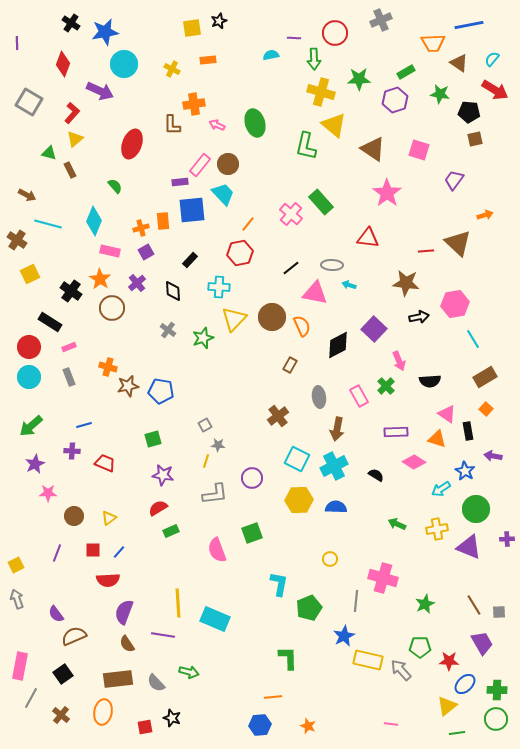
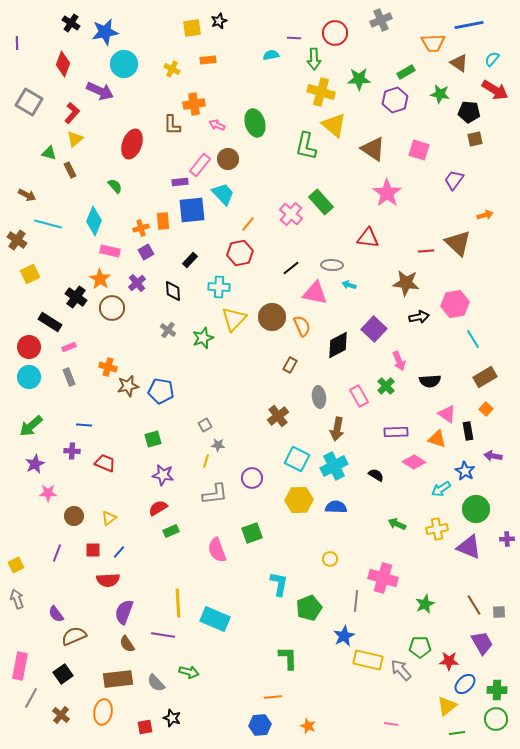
brown circle at (228, 164): moved 5 px up
black cross at (71, 291): moved 5 px right, 6 px down
blue line at (84, 425): rotated 21 degrees clockwise
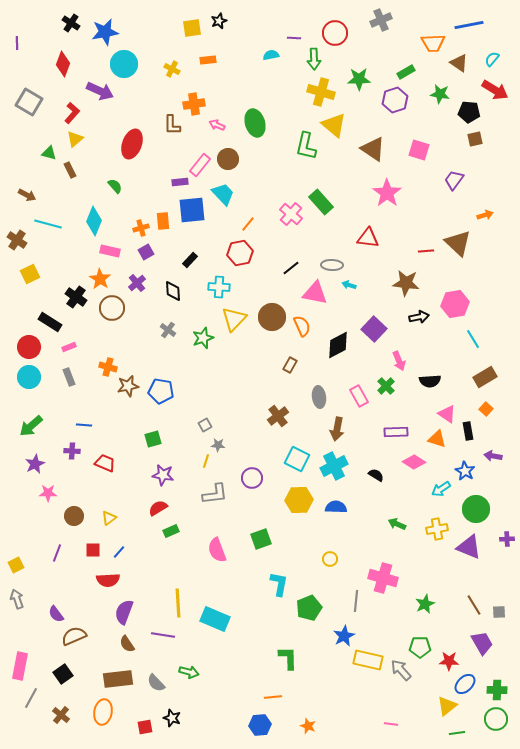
green square at (252, 533): moved 9 px right, 6 px down
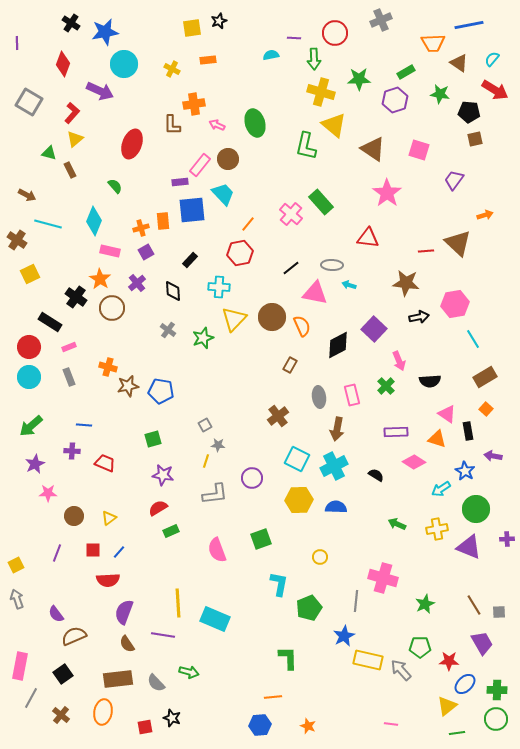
pink rectangle at (359, 396): moved 7 px left, 1 px up; rotated 15 degrees clockwise
yellow circle at (330, 559): moved 10 px left, 2 px up
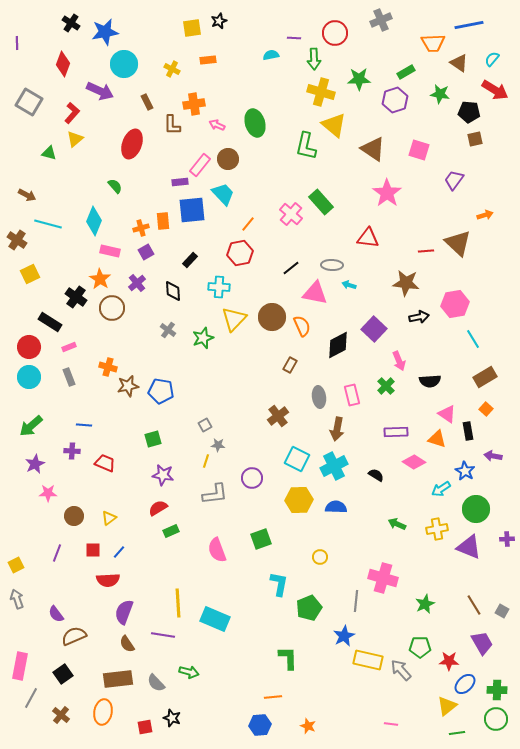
brown rectangle at (70, 170): moved 77 px right, 68 px up
gray square at (499, 612): moved 3 px right, 1 px up; rotated 32 degrees clockwise
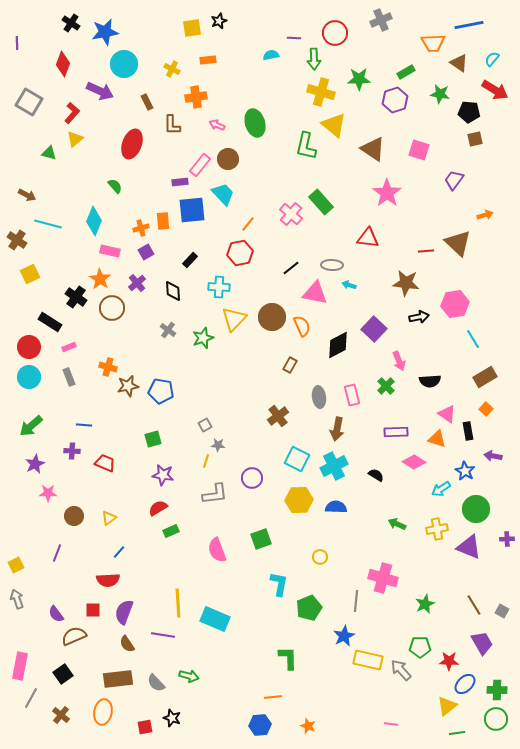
orange cross at (194, 104): moved 2 px right, 7 px up
red square at (93, 550): moved 60 px down
green arrow at (189, 672): moved 4 px down
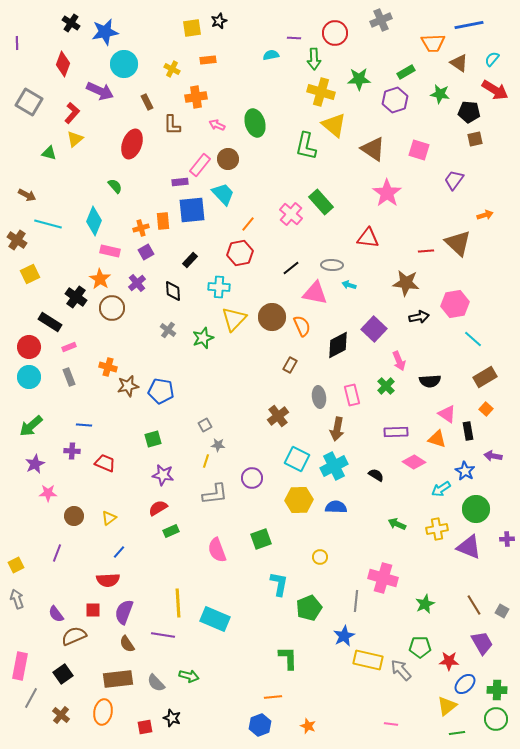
cyan line at (473, 339): rotated 18 degrees counterclockwise
blue hexagon at (260, 725): rotated 15 degrees counterclockwise
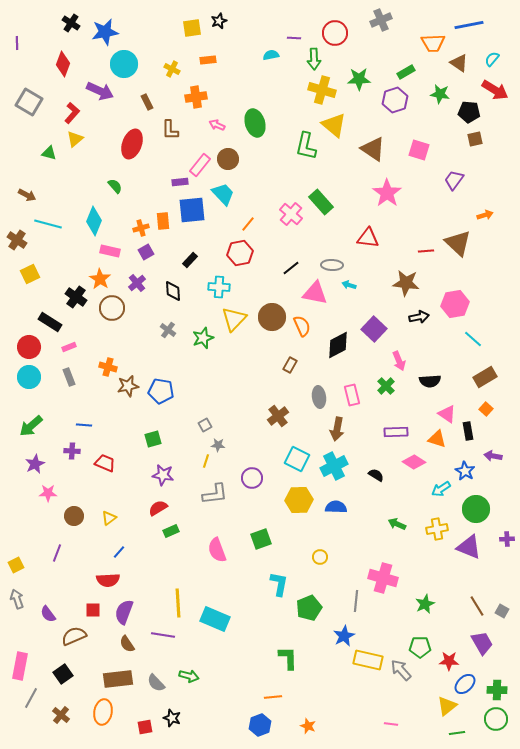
yellow cross at (321, 92): moved 1 px right, 2 px up
brown L-shape at (172, 125): moved 2 px left, 5 px down
brown line at (474, 605): moved 3 px right, 1 px down
purple semicircle at (56, 614): moved 8 px left
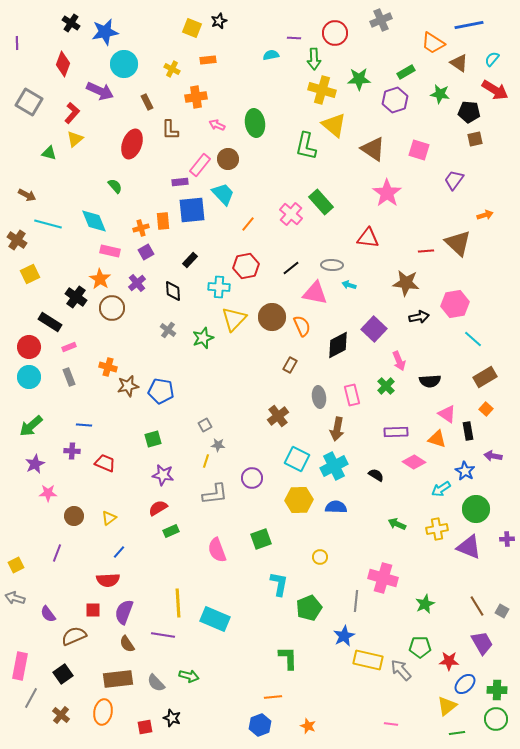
yellow square at (192, 28): rotated 30 degrees clockwise
orange trapezoid at (433, 43): rotated 35 degrees clockwise
green ellipse at (255, 123): rotated 8 degrees clockwise
cyan diamond at (94, 221): rotated 44 degrees counterclockwise
red hexagon at (240, 253): moved 6 px right, 13 px down
gray arrow at (17, 599): moved 2 px left, 1 px up; rotated 54 degrees counterclockwise
